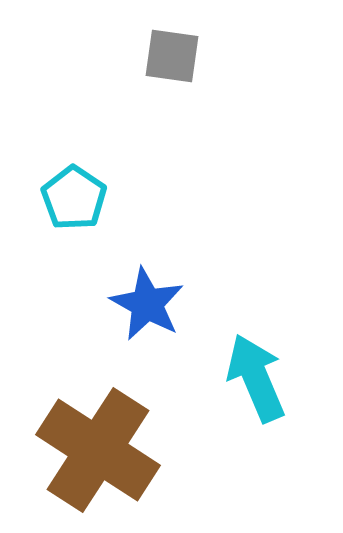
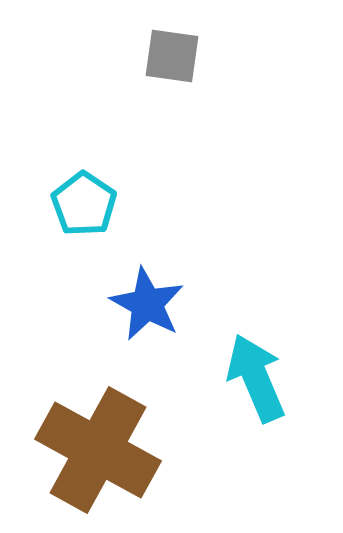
cyan pentagon: moved 10 px right, 6 px down
brown cross: rotated 4 degrees counterclockwise
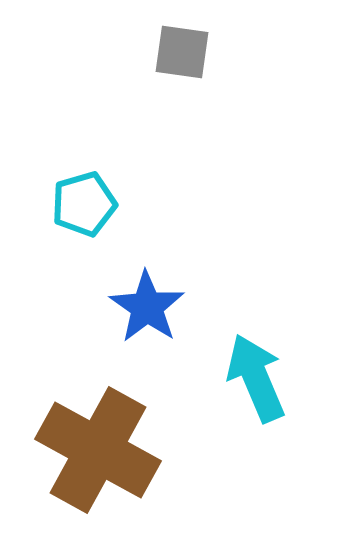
gray square: moved 10 px right, 4 px up
cyan pentagon: rotated 22 degrees clockwise
blue star: moved 3 px down; rotated 6 degrees clockwise
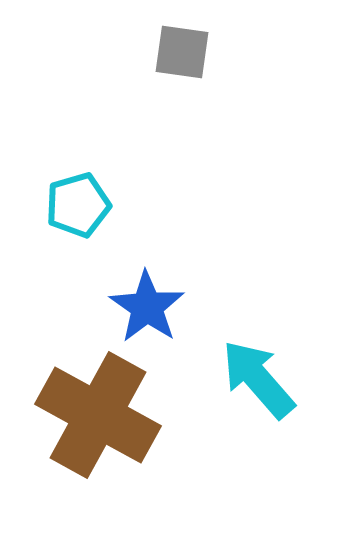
cyan pentagon: moved 6 px left, 1 px down
cyan arrow: moved 2 px right, 1 px down; rotated 18 degrees counterclockwise
brown cross: moved 35 px up
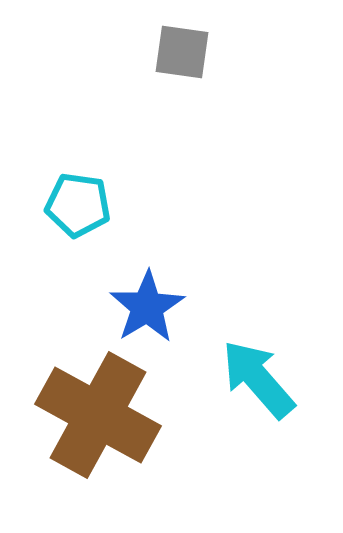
cyan pentagon: rotated 24 degrees clockwise
blue star: rotated 6 degrees clockwise
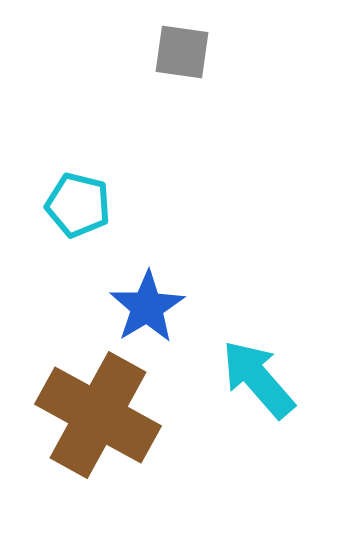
cyan pentagon: rotated 6 degrees clockwise
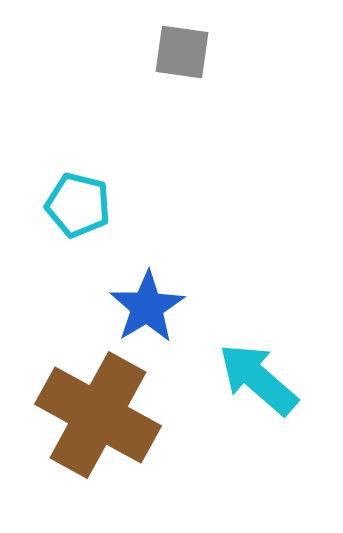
cyan arrow: rotated 8 degrees counterclockwise
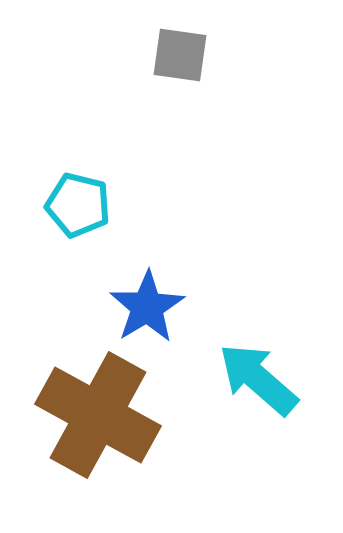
gray square: moved 2 px left, 3 px down
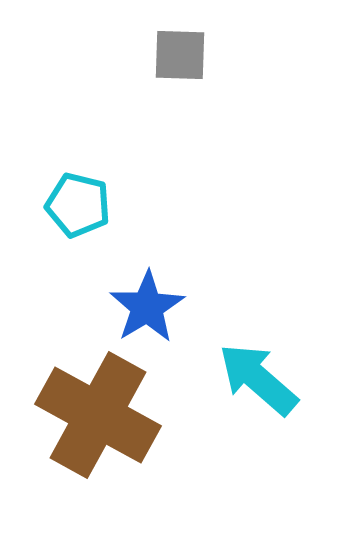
gray square: rotated 6 degrees counterclockwise
